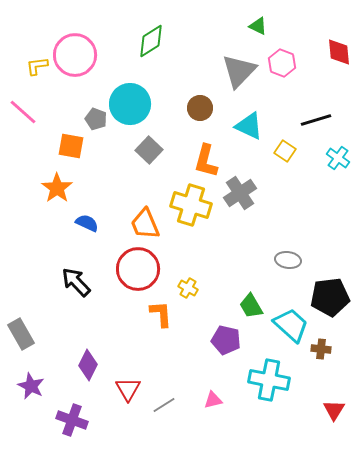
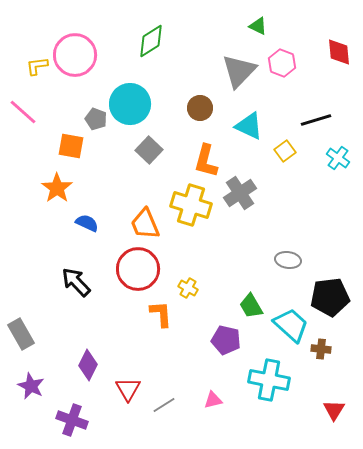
yellow square at (285, 151): rotated 20 degrees clockwise
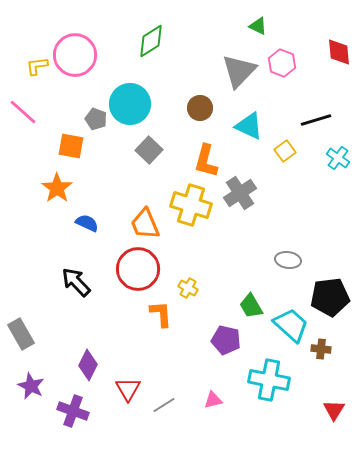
purple cross at (72, 420): moved 1 px right, 9 px up
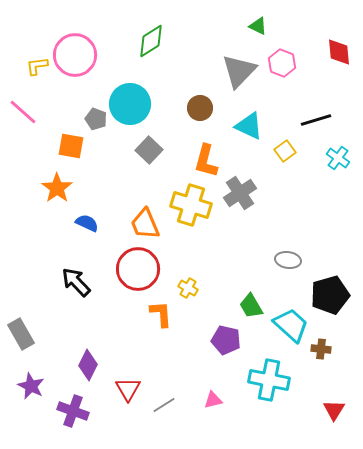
black pentagon at (330, 297): moved 2 px up; rotated 9 degrees counterclockwise
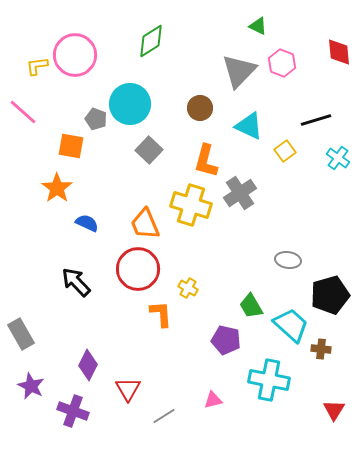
gray line at (164, 405): moved 11 px down
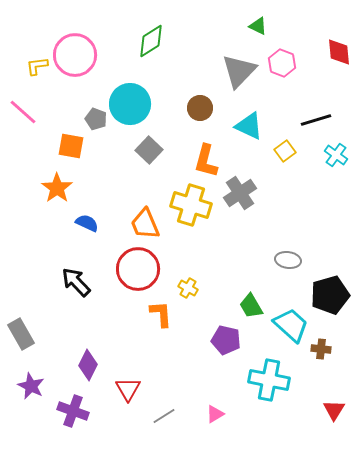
cyan cross at (338, 158): moved 2 px left, 3 px up
pink triangle at (213, 400): moved 2 px right, 14 px down; rotated 18 degrees counterclockwise
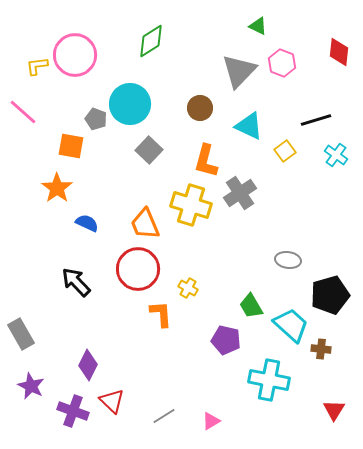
red diamond at (339, 52): rotated 12 degrees clockwise
red triangle at (128, 389): moved 16 px left, 12 px down; rotated 16 degrees counterclockwise
pink triangle at (215, 414): moved 4 px left, 7 px down
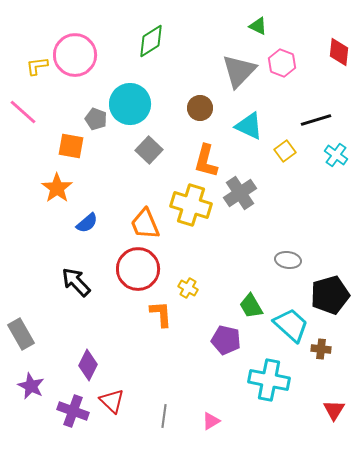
blue semicircle at (87, 223): rotated 115 degrees clockwise
gray line at (164, 416): rotated 50 degrees counterclockwise
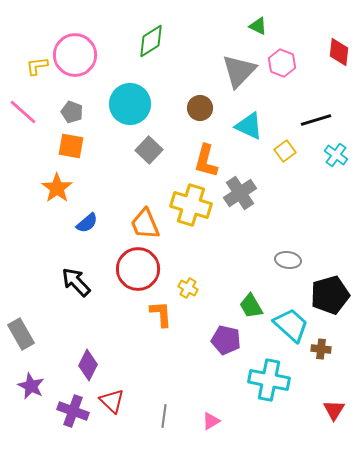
gray pentagon at (96, 119): moved 24 px left, 7 px up
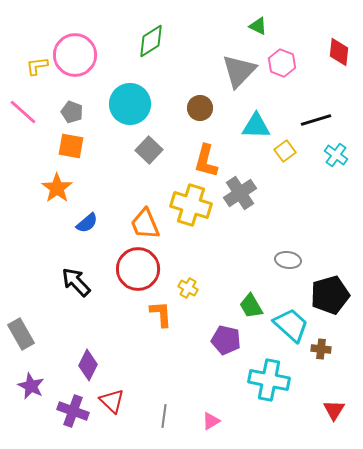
cyan triangle at (249, 126): moved 7 px right; rotated 24 degrees counterclockwise
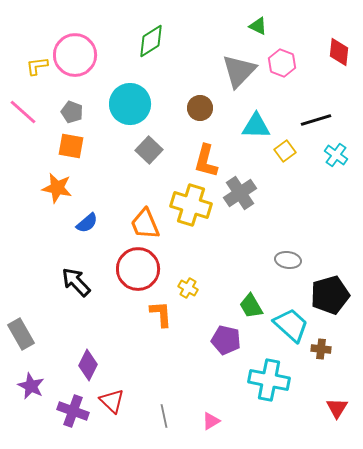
orange star at (57, 188): rotated 24 degrees counterclockwise
red triangle at (334, 410): moved 3 px right, 2 px up
gray line at (164, 416): rotated 20 degrees counterclockwise
